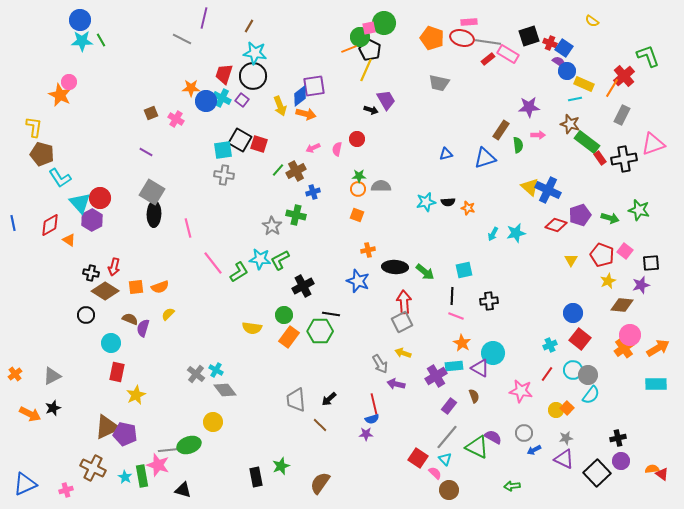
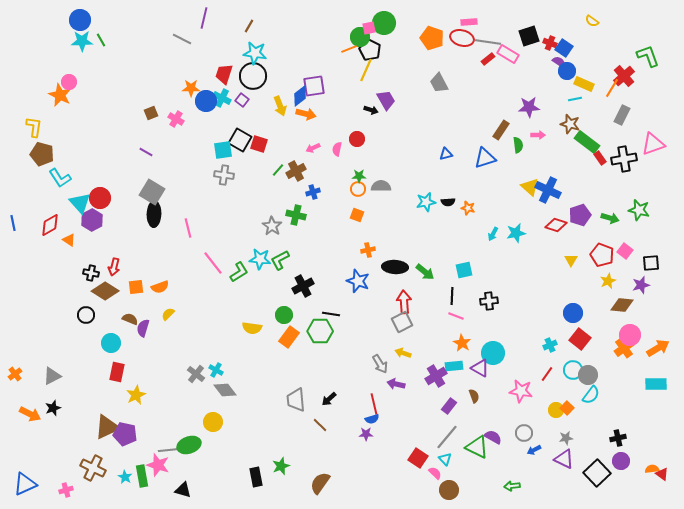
gray trapezoid at (439, 83): rotated 50 degrees clockwise
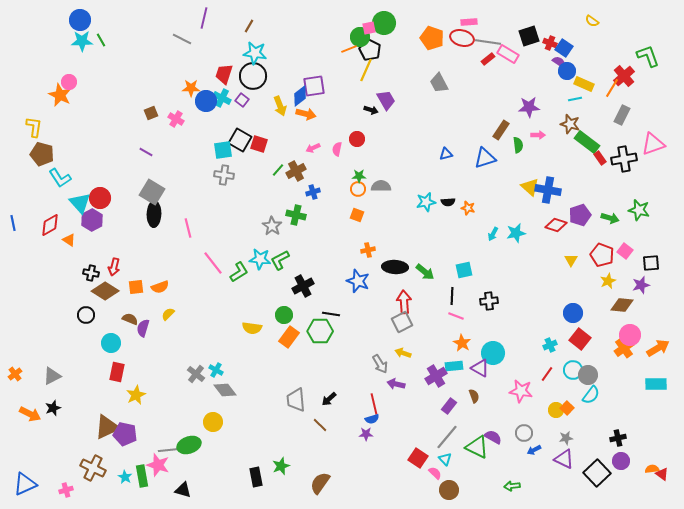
blue cross at (548, 190): rotated 15 degrees counterclockwise
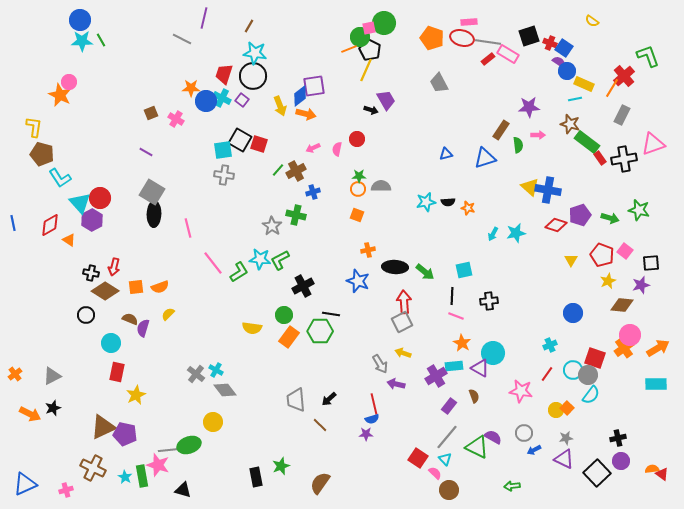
red square at (580, 339): moved 15 px right, 19 px down; rotated 20 degrees counterclockwise
brown triangle at (107, 427): moved 4 px left
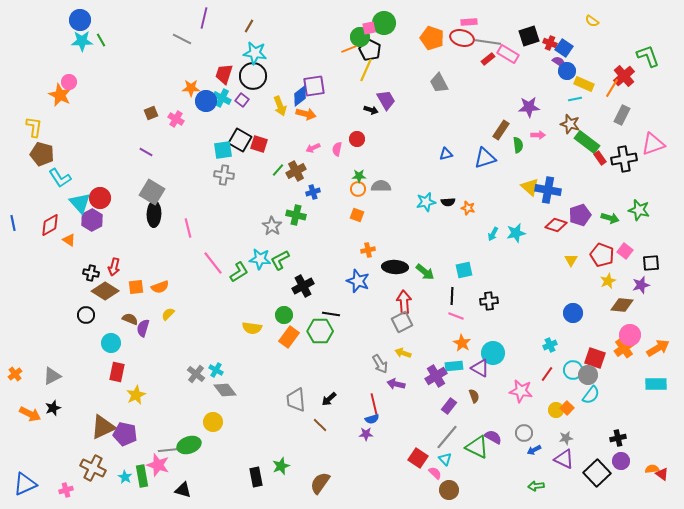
green arrow at (512, 486): moved 24 px right
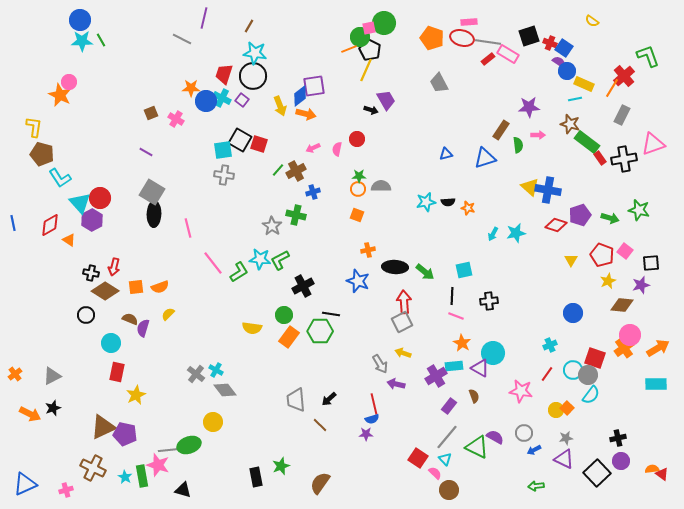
purple semicircle at (493, 437): moved 2 px right
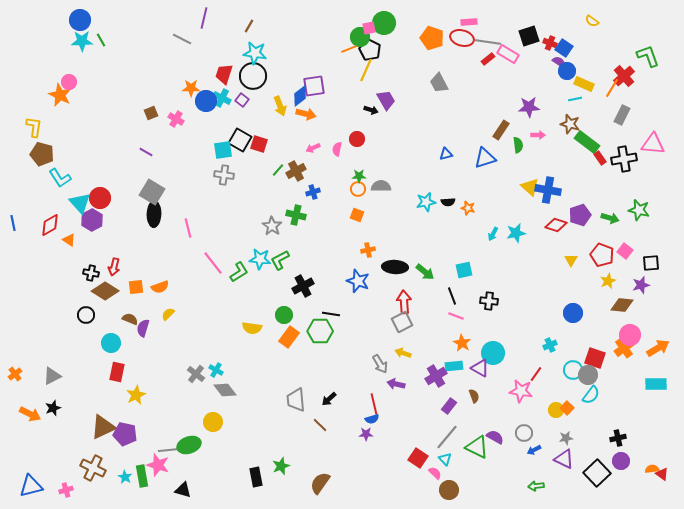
pink triangle at (653, 144): rotated 25 degrees clockwise
black line at (452, 296): rotated 24 degrees counterclockwise
black cross at (489, 301): rotated 12 degrees clockwise
red line at (547, 374): moved 11 px left
blue triangle at (25, 484): moved 6 px right, 2 px down; rotated 10 degrees clockwise
